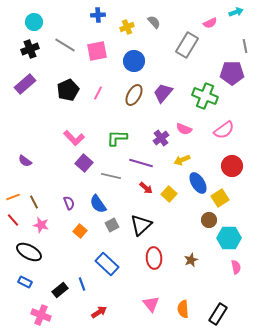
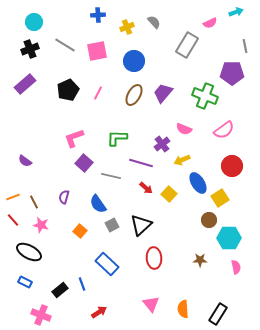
pink L-shape at (74, 138): rotated 115 degrees clockwise
purple cross at (161, 138): moved 1 px right, 6 px down
purple semicircle at (69, 203): moved 5 px left, 6 px up; rotated 144 degrees counterclockwise
brown star at (191, 260): moved 9 px right; rotated 24 degrees clockwise
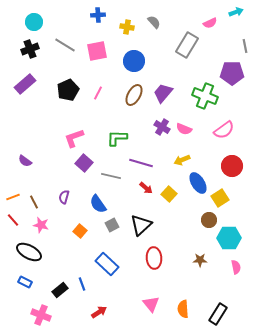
yellow cross at (127, 27): rotated 32 degrees clockwise
purple cross at (162, 144): moved 17 px up; rotated 21 degrees counterclockwise
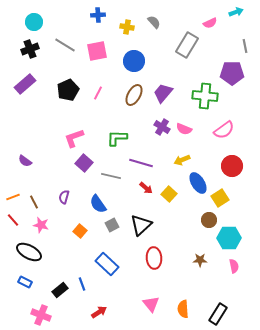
green cross at (205, 96): rotated 15 degrees counterclockwise
pink semicircle at (236, 267): moved 2 px left, 1 px up
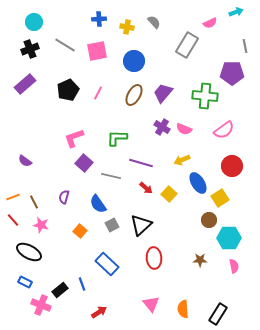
blue cross at (98, 15): moved 1 px right, 4 px down
pink cross at (41, 315): moved 10 px up
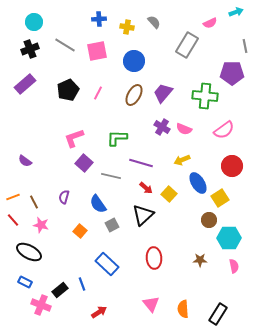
black triangle at (141, 225): moved 2 px right, 10 px up
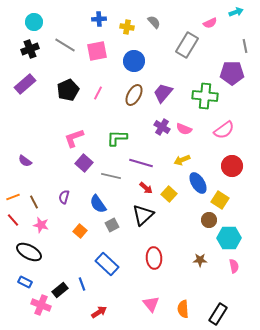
yellow square at (220, 198): moved 2 px down; rotated 24 degrees counterclockwise
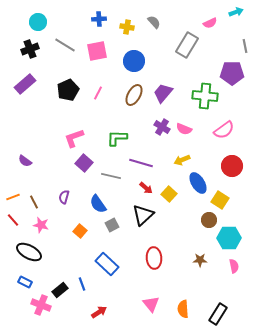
cyan circle at (34, 22): moved 4 px right
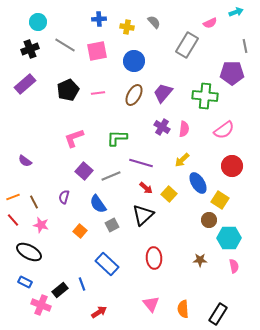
pink line at (98, 93): rotated 56 degrees clockwise
pink semicircle at (184, 129): rotated 105 degrees counterclockwise
yellow arrow at (182, 160): rotated 21 degrees counterclockwise
purple square at (84, 163): moved 8 px down
gray line at (111, 176): rotated 36 degrees counterclockwise
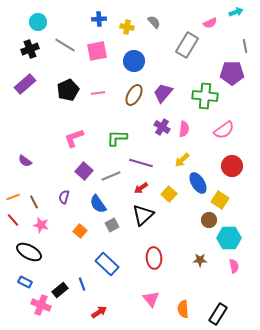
red arrow at (146, 188): moved 5 px left; rotated 104 degrees clockwise
pink triangle at (151, 304): moved 5 px up
